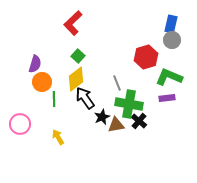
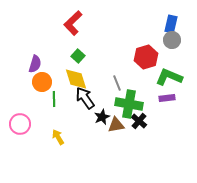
yellow diamond: rotated 70 degrees counterclockwise
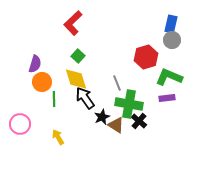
brown triangle: rotated 42 degrees clockwise
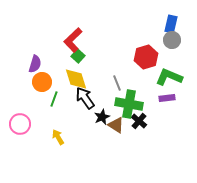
red L-shape: moved 17 px down
green line: rotated 21 degrees clockwise
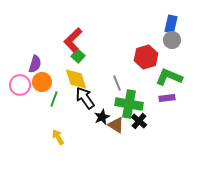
pink circle: moved 39 px up
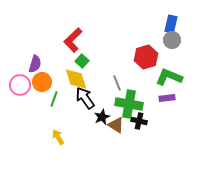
green square: moved 4 px right, 5 px down
black cross: rotated 28 degrees counterclockwise
